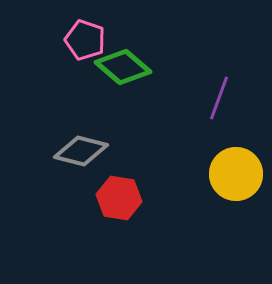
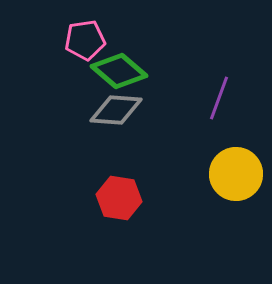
pink pentagon: rotated 27 degrees counterclockwise
green diamond: moved 4 px left, 4 px down
gray diamond: moved 35 px right, 41 px up; rotated 10 degrees counterclockwise
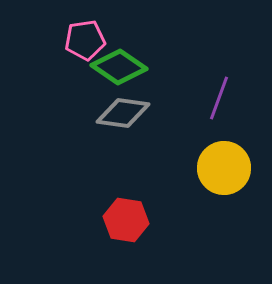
green diamond: moved 4 px up; rotated 6 degrees counterclockwise
gray diamond: moved 7 px right, 3 px down; rotated 4 degrees clockwise
yellow circle: moved 12 px left, 6 px up
red hexagon: moved 7 px right, 22 px down
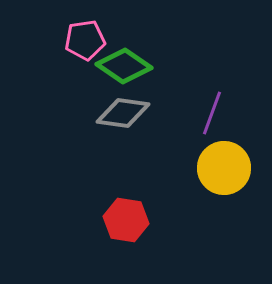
green diamond: moved 5 px right, 1 px up
purple line: moved 7 px left, 15 px down
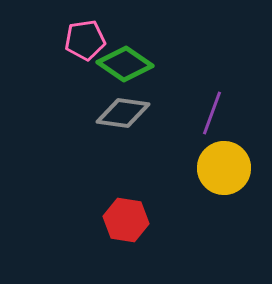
green diamond: moved 1 px right, 2 px up
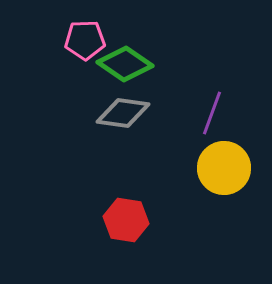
pink pentagon: rotated 6 degrees clockwise
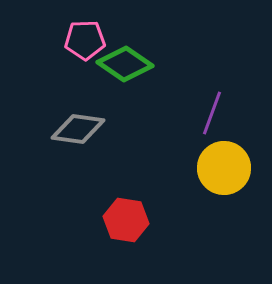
gray diamond: moved 45 px left, 16 px down
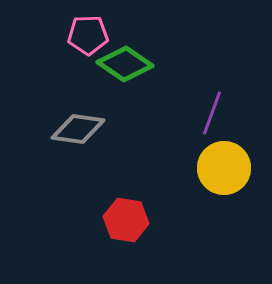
pink pentagon: moved 3 px right, 5 px up
